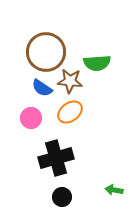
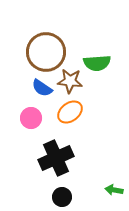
black cross: rotated 8 degrees counterclockwise
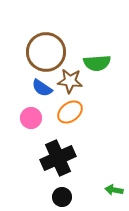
black cross: moved 2 px right
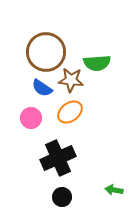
brown star: moved 1 px right, 1 px up
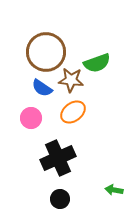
green semicircle: rotated 16 degrees counterclockwise
orange ellipse: moved 3 px right
black circle: moved 2 px left, 2 px down
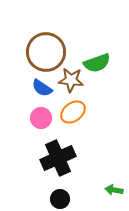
pink circle: moved 10 px right
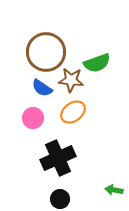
pink circle: moved 8 px left
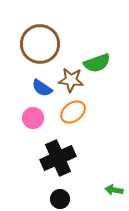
brown circle: moved 6 px left, 8 px up
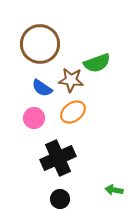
pink circle: moved 1 px right
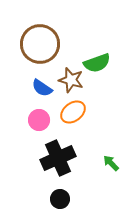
brown star: rotated 10 degrees clockwise
pink circle: moved 5 px right, 2 px down
green arrow: moved 3 px left, 27 px up; rotated 36 degrees clockwise
